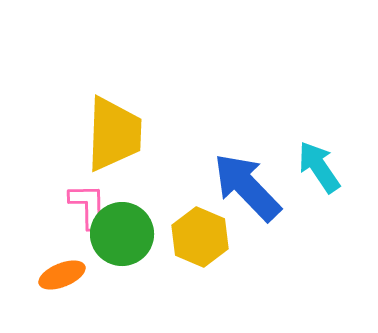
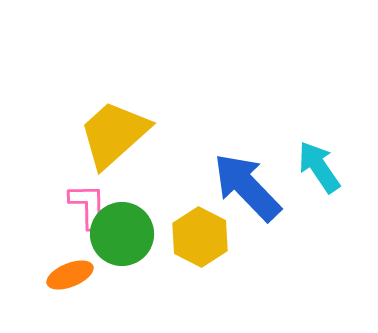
yellow trapezoid: rotated 134 degrees counterclockwise
yellow hexagon: rotated 4 degrees clockwise
orange ellipse: moved 8 px right
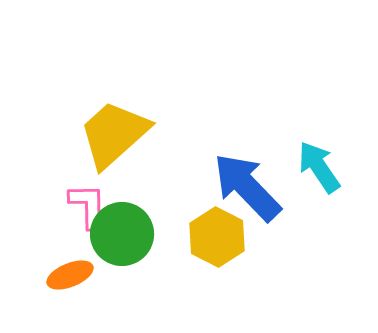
yellow hexagon: moved 17 px right
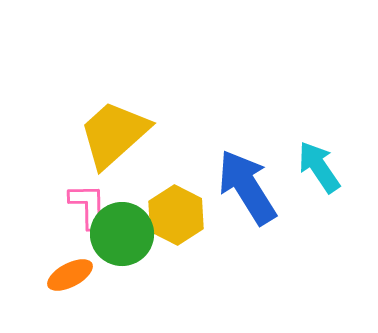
blue arrow: rotated 12 degrees clockwise
yellow hexagon: moved 41 px left, 22 px up
orange ellipse: rotated 6 degrees counterclockwise
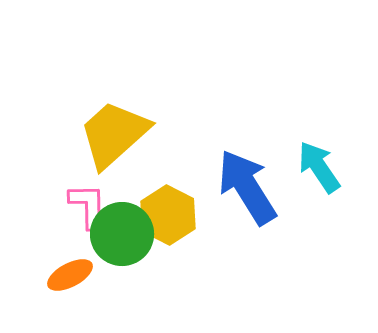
yellow hexagon: moved 8 px left
